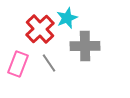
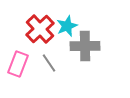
cyan star: moved 8 px down
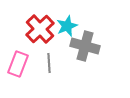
gray cross: rotated 16 degrees clockwise
gray line: rotated 30 degrees clockwise
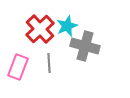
pink rectangle: moved 3 px down
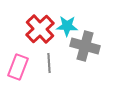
cyan star: rotated 25 degrees clockwise
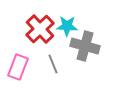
gray line: moved 4 px right, 1 px down; rotated 18 degrees counterclockwise
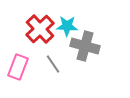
gray line: rotated 12 degrees counterclockwise
